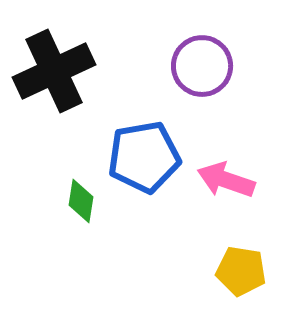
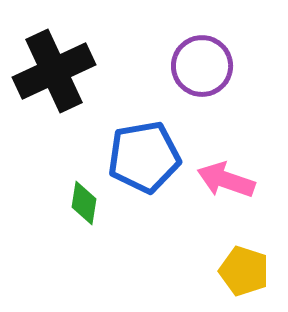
green diamond: moved 3 px right, 2 px down
yellow pentagon: moved 3 px right; rotated 9 degrees clockwise
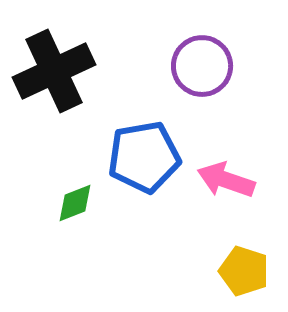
green diamond: moved 9 px left; rotated 60 degrees clockwise
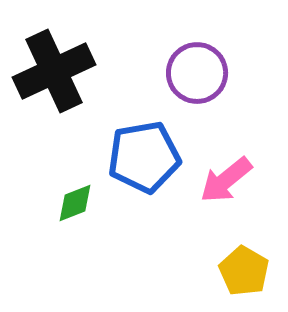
purple circle: moved 5 px left, 7 px down
pink arrow: rotated 58 degrees counterclockwise
yellow pentagon: rotated 12 degrees clockwise
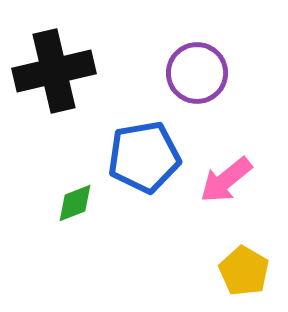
black cross: rotated 12 degrees clockwise
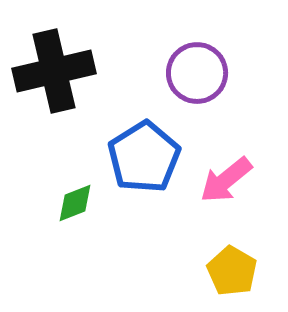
blue pentagon: rotated 22 degrees counterclockwise
yellow pentagon: moved 12 px left
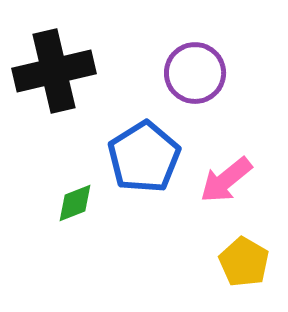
purple circle: moved 2 px left
yellow pentagon: moved 12 px right, 9 px up
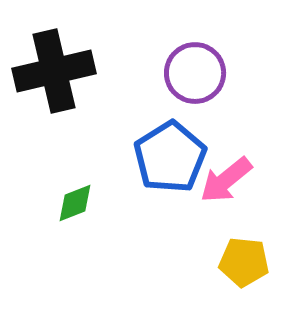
blue pentagon: moved 26 px right
yellow pentagon: rotated 24 degrees counterclockwise
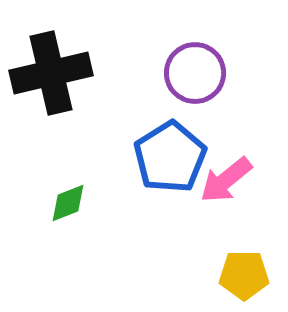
black cross: moved 3 px left, 2 px down
green diamond: moved 7 px left
yellow pentagon: moved 13 px down; rotated 6 degrees counterclockwise
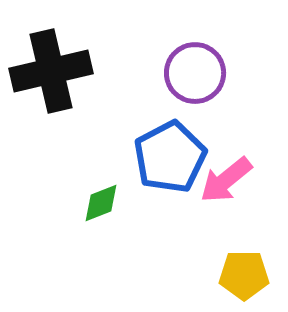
black cross: moved 2 px up
blue pentagon: rotated 4 degrees clockwise
green diamond: moved 33 px right
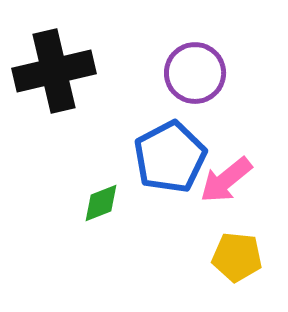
black cross: moved 3 px right
yellow pentagon: moved 7 px left, 18 px up; rotated 6 degrees clockwise
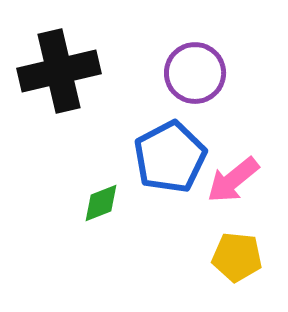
black cross: moved 5 px right
pink arrow: moved 7 px right
